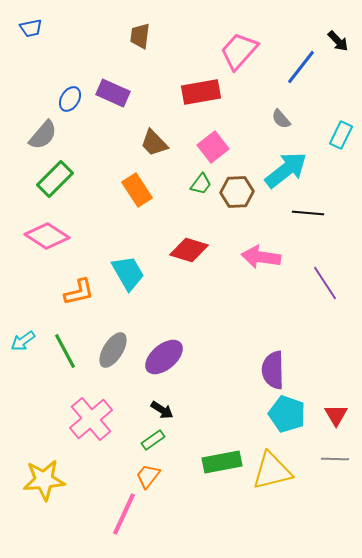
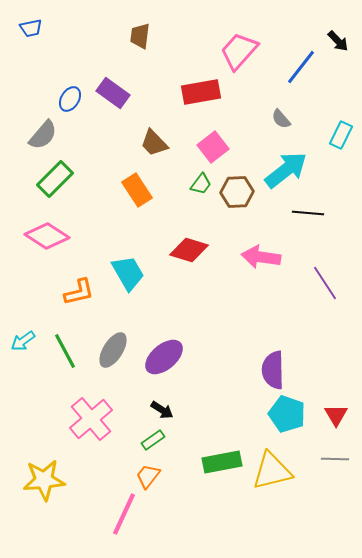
purple rectangle at (113, 93): rotated 12 degrees clockwise
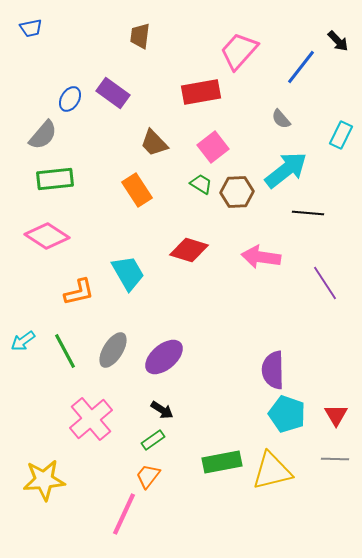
green rectangle at (55, 179): rotated 39 degrees clockwise
green trapezoid at (201, 184): rotated 95 degrees counterclockwise
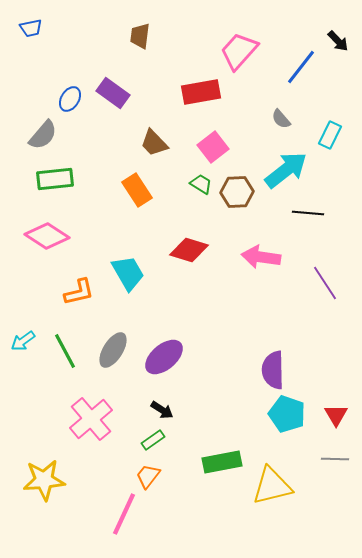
cyan rectangle at (341, 135): moved 11 px left
yellow triangle at (272, 471): moved 15 px down
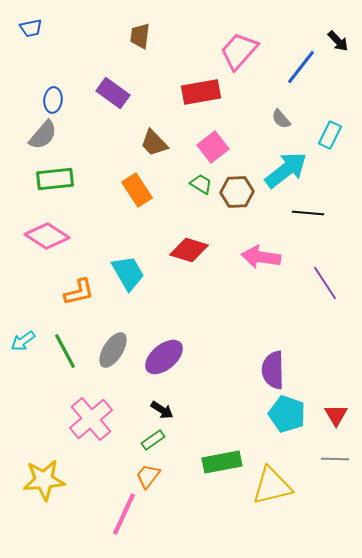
blue ellipse at (70, 99): moved 17 px left, 1 px down; rotated 25 degrees counterclockwise
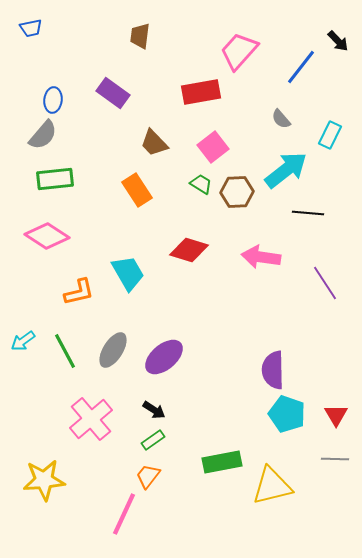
black arrow at (162, 410): moved 8 px left
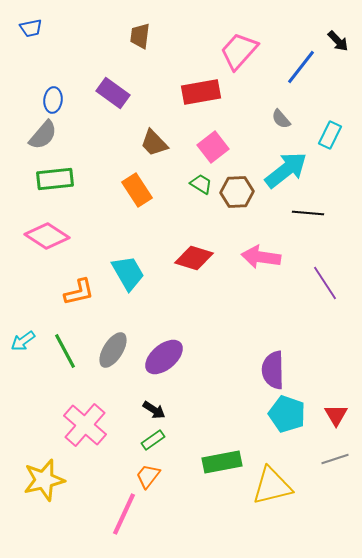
red diamond at (189, 250): moved 5 px right, 8 px down
pink cross at (91, 419): moved 6 px left, 6 px down; rotated 9 degrees counterclockwise
gray line at (335, 459): rotated 20 degrees counterclockwise
yellow star at (44, 480): rotated 9 degrees counterclockwise
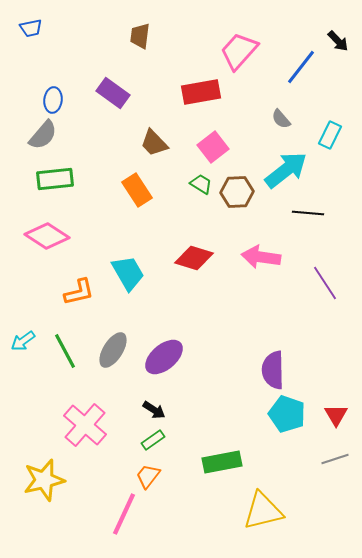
yellow triangle at (272, 486): moved 9 px left, 25 px down
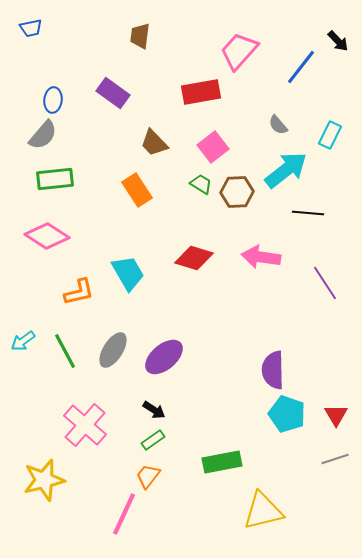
gray semicircle at (281, 119): moved 3 px left, 6 px down
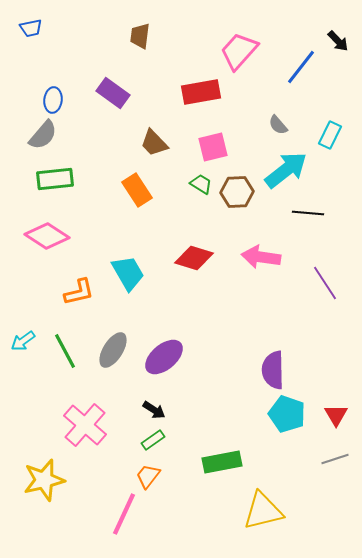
pink square at (213, 147): rotated 24 degrees clockwise
